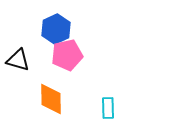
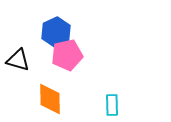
blue hexagon: moved 3 px down
orange diamond: moved 1 px left
cyan rectangle: moved 4 px right, 3 px up
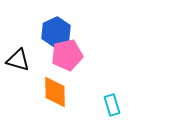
orange diamond: moved 5 px right, 7 px up
cyan rectangle: rotated 15 degrees counterclockwise
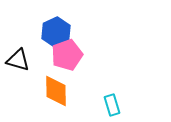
pink pentagon: rotated 8 degrees counterclockwise
orange diamond: moved 1 px right, 1 px up
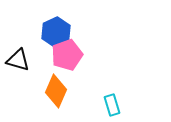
orange diamond: rotated 24 degrees clockwise
